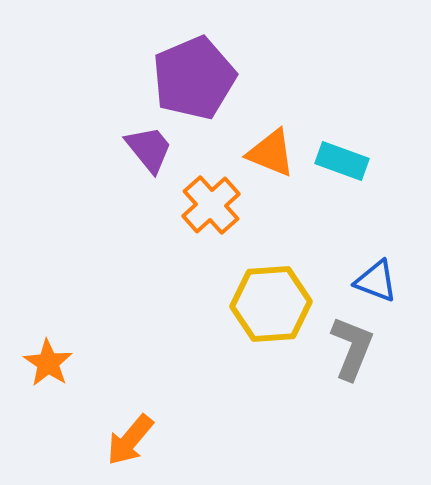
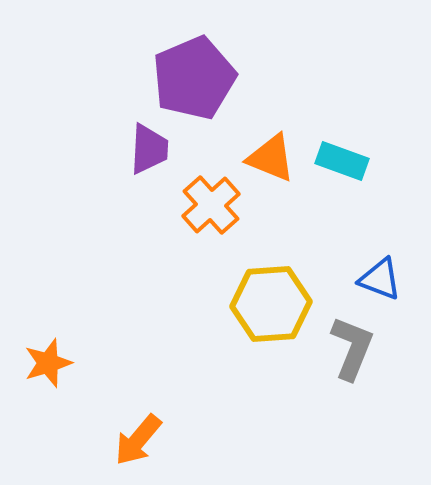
purple trapezoid: rotated 42 degrees clockwise
orange triangle: moved 5 px down
blue triangle: moved 4 px right, 2 px up
orange star: rotated 21 degrees clockwise
orange arrow: moved 8 px right
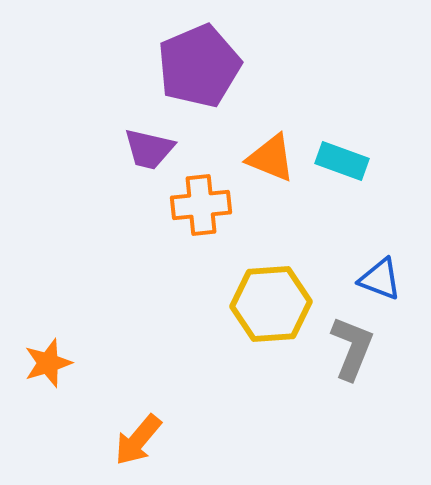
purple pentagon: moved 5 px right, 12 px up
purple trapezoid: rotated 100 degrees clockwise
orange cross: moved 10 px left; rotated 36 degrees clockwise
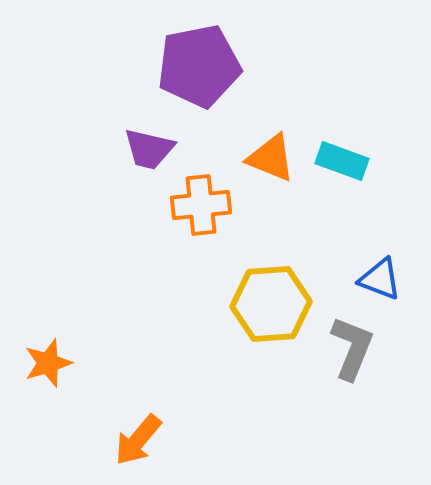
purple pentagon: rotated 12 degrees clockwise
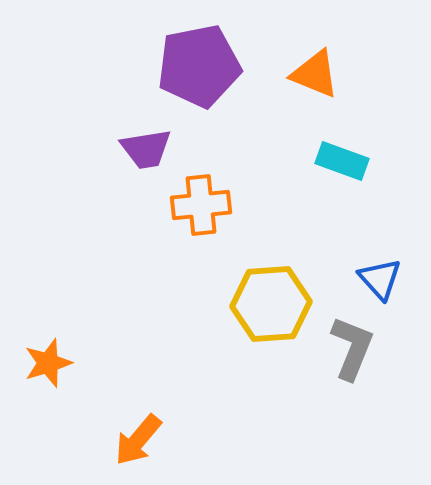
purple trapezoid: moved 3 px left; rotated 22 degrees counterclockwise
orange triangle: moved 44 px right, 84 px up
blue triangle: rotated 27 degrees clockwise
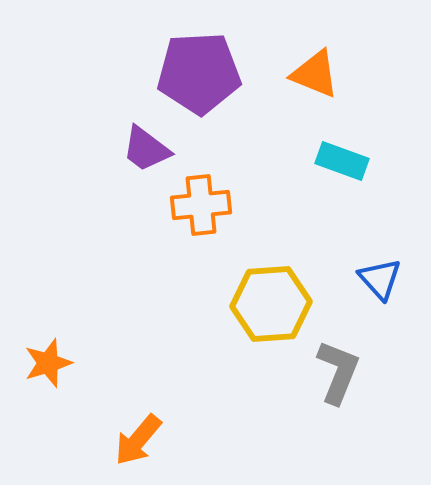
purple pentagon: moved 7 px down; rotated 8 degrees clockwise
purple trapezoid: rotated 46 degrees clockwise
gray L-shape: moved 14 px left, 24 px down
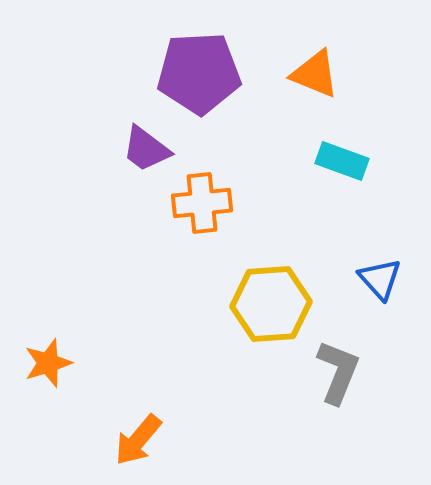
orange cross: moved 1 px right, 2 px up
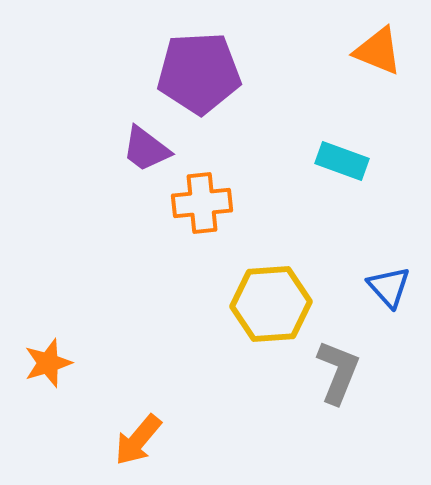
orange triangle: moved 63 px right, 23 px up
blue triangle: moved 9 px right, 8 px down
